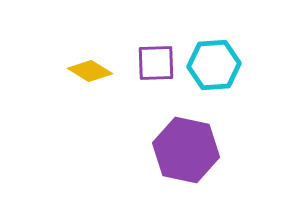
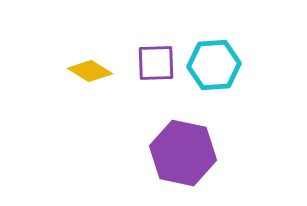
purple hexagon: moved 3 px left, 3 px down
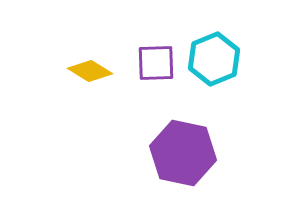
cyan hexagon: moved 6 px up; rotated 18 degrees counterclockwise
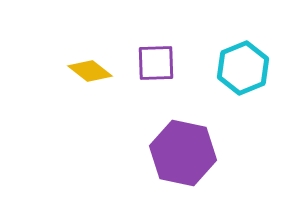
cyan hexagon: moved 29 px right, 9 px down
yellow diamond: rotated 6 degrees clockwise
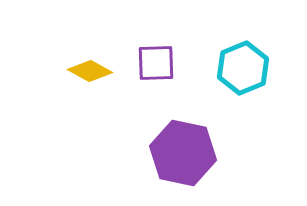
yellow diamond: rotated 9 degrees counterclockwise
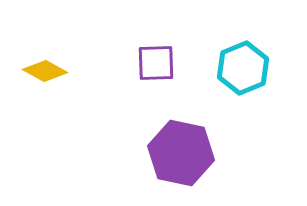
yellow diamond: moved 45 px left
purple hexagon: moved 2 px left
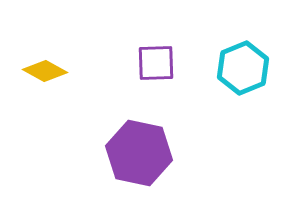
purple hexagon: moved 42 px left
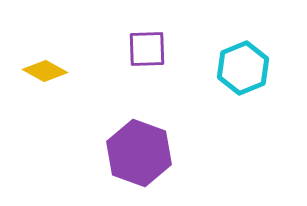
purple square: moved 9 px left, 14 px up
purple hexagon: rotated 8 degrees clockwise
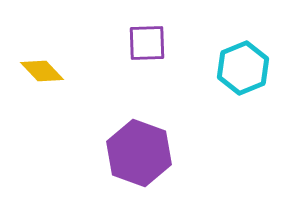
purple square: moved 6 px up
yellow diamond: moved 3 px left; rotated 18 degrees clockwise
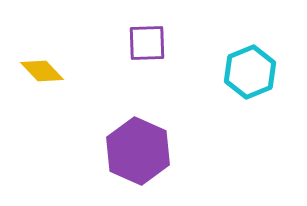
cyan hexagon: moved 7 px right, 4 px down
purple hexagon: moved 1 px left, 2 px up; rotated 4 degrees clockwise
